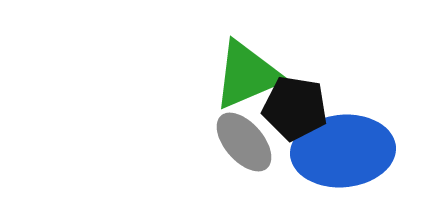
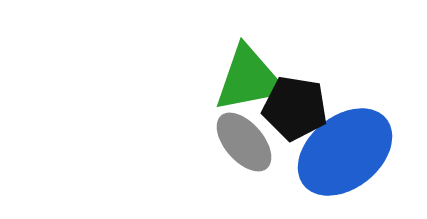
green triangle: moved 2 px right, 4 px down; rotated 12 degrees clockwise
blue ellipse: moved 2 px right, 1 px down; rotated 34 degrees counterclockwise
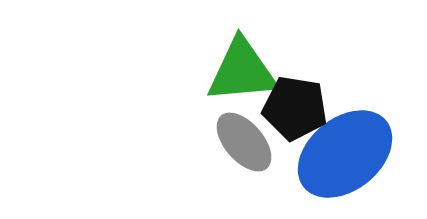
green triangle: moved 7 px left, 8 px up; rotated 6 degrees clockwise
blue ellipse: moved 2 px down
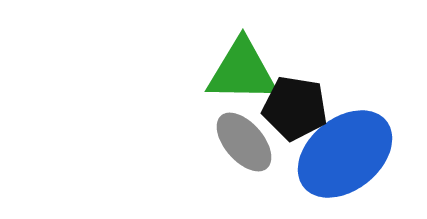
green triangle: rotated 6 degrees clockwise
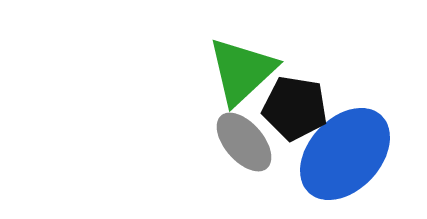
green triangle: rotated 44 degrees counterclockwise
blue ellipse: rotated 8 degrees counterclockwise
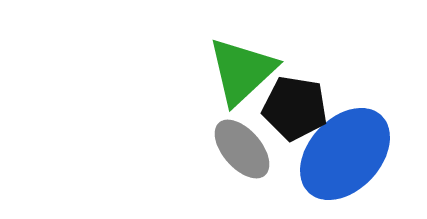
gray ellipse: moved 2 px left, 7 px down
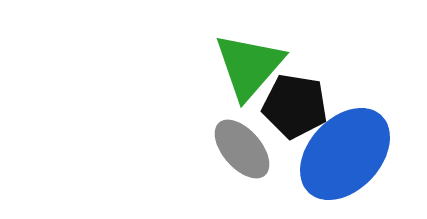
green triangle: moved 7 px right, 5 px up; rotated 6 degrees counterclockwise
black pentagon: moved 2 px up
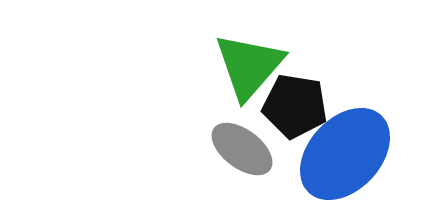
gray ellipse: rotated 12 degrees counterclockwise
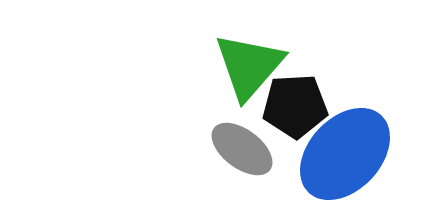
black pentagon: rotated 12 degrees counterclockwise
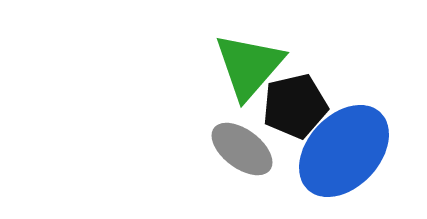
black pentagon: rotated 10 degrees counterclockwise
blue ellipse: moved 1 px left, 3 px up
